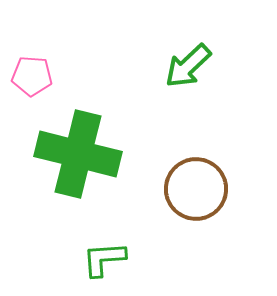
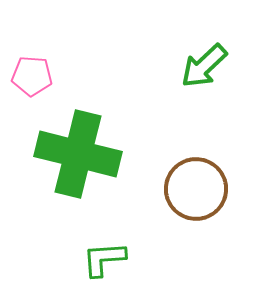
green arrow: moved 16 px right
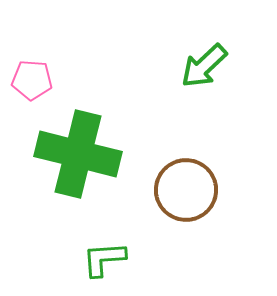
pink pentagon: moved 4 px down
brown circle: moved 10 px left, 1 px down
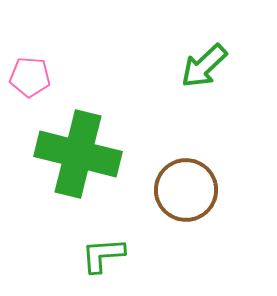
pink pentagon: moved 2 px left, 3 px up
green L-shape: moved 1 px left, 4 px up
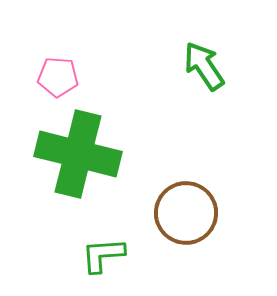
green arrow: rotated 99 degrees clockwise
pink pentagon: moved 28 px right
brown circle: moved 23 px down
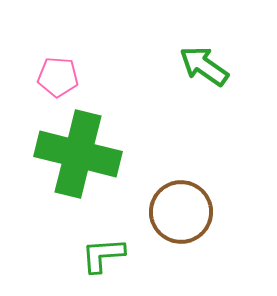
green arrow: rotated 21 degrees counterclockwise
brown circle: moved 5 px left, 1 px up
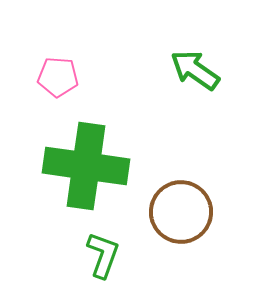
green arrow: moved 9 px left, 4 px down
green cross: moved 8 px right, 12 px down; rotated 6 degrees counterclockwise
green L-shape: rotated 114 degrees clockwise
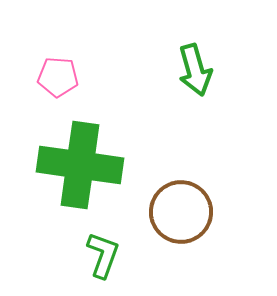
green arrow: rotated 141 degrees counterclockwise
green cross: moved 6 px left, 1 px up
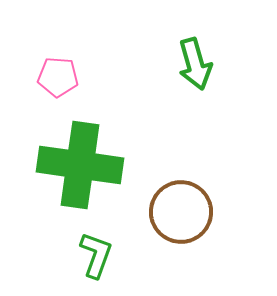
green arrow: moved 6 px up
green L-shape: moved 7 px left
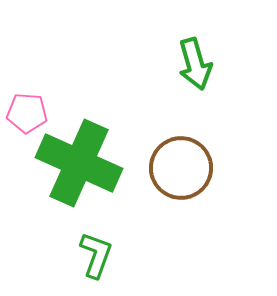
pink pentagon: moved 31 px left, 36 px down
green cross: moved 1 px left, 2 px up; rotated 16 degrees clockwise
brown circle: moved 44 px up
